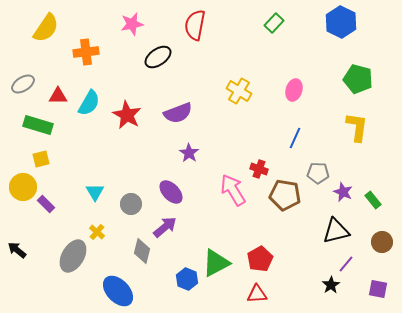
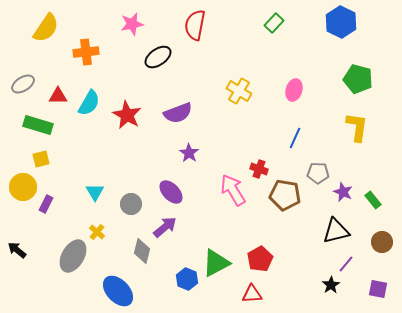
purple rectangle at (46, 204): rotated 72 degrees clockwise
red triangle at (257, 294): moved 5 px left
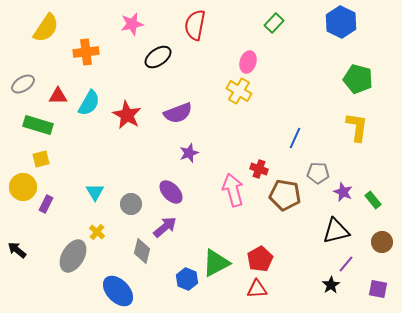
pink ellipse at (294, 90): moved 46 px left, 28 px up
purple star at (189, 153): rotated 18 degrees clockwise
pink arrow at (233, 190): rotated 16 degrees clockwise
red triangle at (252, 294): moved 5 px right, 5 px up
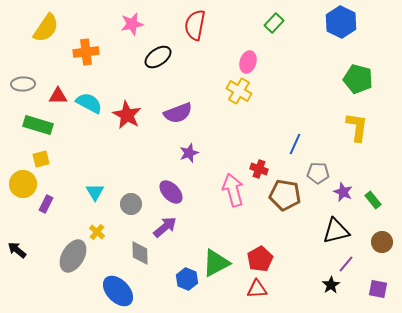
gray ellipse at (23, 84): rotated 30 degrees clockwise
cyan semicircle at (89, 103): rotated 92 degrees counterclockwise
blue line at (295, 138): moved 6 px down
yellow circle at (23, 187): moved 3 px up
gray diamond at (142, 251): moved 2 px left, 2 px down; rotated 15 degrees counterclockwise
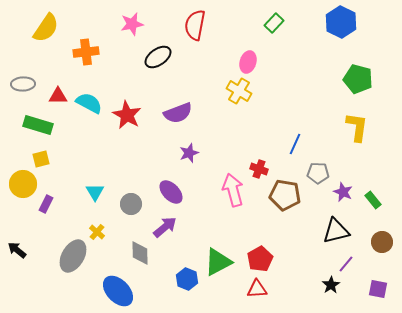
green triangle at (216, 263): moved 2 px right, 1 px up
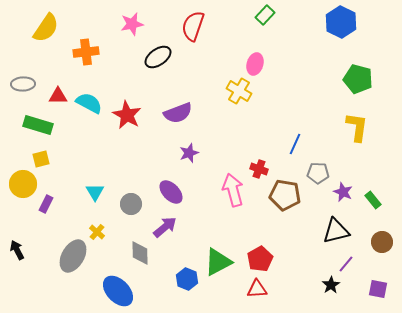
green rectangle at (274, 23): moved 9 px left, 8 px up
red semicircle at (195, 25): moved 2 px left, 1 px down; rotated 8 degrees clockwise
pink ellipse at (248, 62): moved 7 px right, 2 px down
black arrow at (17, 250): rotated 24 degrees clockwise
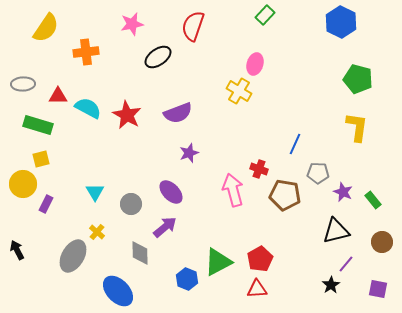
cyan semicircle at (89, 103): moved 1 px left, 5 px down
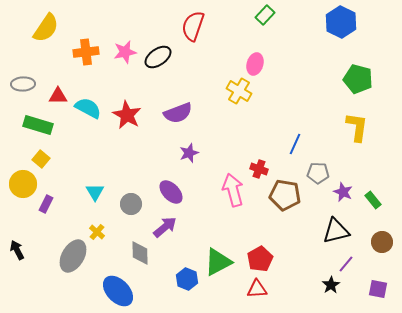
pink star at (132, 24): moved 7 px left, 28 px down
yellow square at (41, 159): rotated 36 degrees counterclockwise
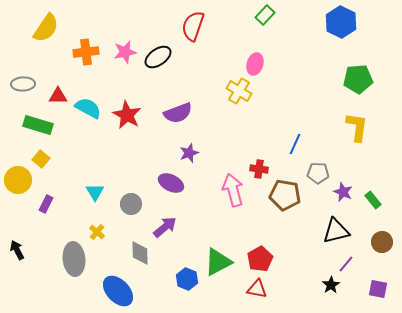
green pentagon at (358, 79): rotated 20 degrees counterclockwise
red cross at (259, 169): rotated 12 degrees counterclockwise
yellow circle at (23, 184): moved 5 px left, 4 px up
purple ellipse at (171, 192): moved 9 px up; rotated 20 degrees counterclockwise
gray ellipse at (73, 256): moved 1 px right, 3 px down; rotated 36 degrees counterclockwise
red triangle at (257, 289): rotated 15 degrees clockwise
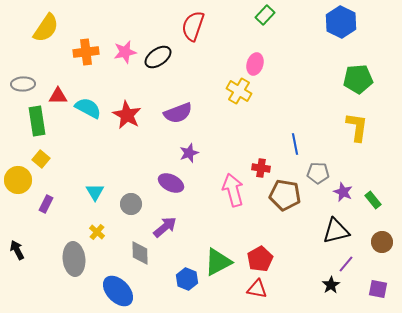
green rectangle at (38, 125): moved 1 px left, 4 px up; rotated 64 degrees clockwise
blue line at (295, 144): rotated 35 degrees counterclockwise
red cross at (259, 169): moved 2 px right, 1 px up
